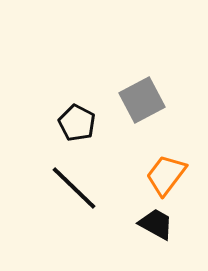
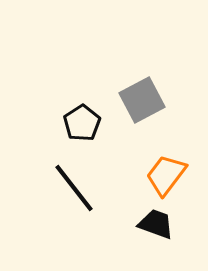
black pentagon: moved 5 px right; rotated 12 degrees clockwise
black line: rotated 8 degrees clockwise
black trapezoid: rotated 9 degrees counterclockwise
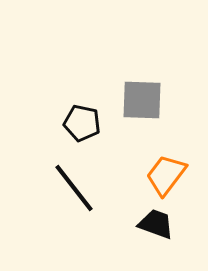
gray square: rotated 30 degrees clockwise
black pentagon: rotated 27 degrees counterclockwise
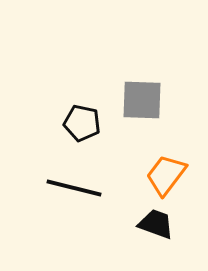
black line: rotated 38 degrees counterclockwise
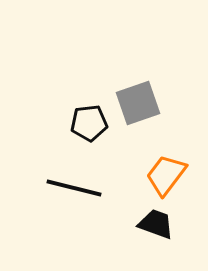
gray square: moved 4 px left, 3 px down; rotated 21 degrees counterclockwise
black pentagon: moved 7 px right; rotated 18 degrees counterclockwise
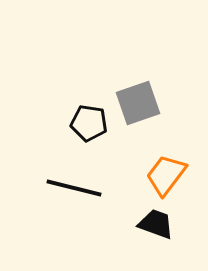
black pentagon: rotated 15 degrees clockwise
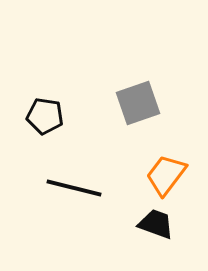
black pentagon: moved 44 px left, 7 px up
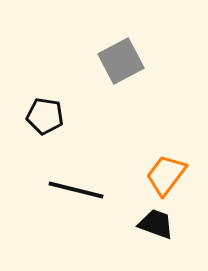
gray square: moved 17 px left, 42 px up; rotated 9 degrees counterclockwise
black line: moved 2 px right, 2 px down
